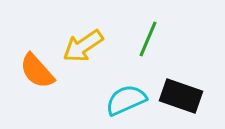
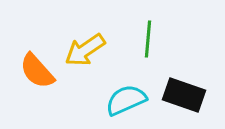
green line: rotated 18 degrees counterclockwise
yellow arrow: moved 2 px right, 4 px down
black rectangle: moved 3 px right, 1 px up
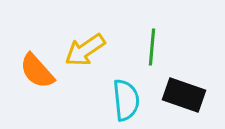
green line: moved 4 px right, 8 px down
cyan semicircle: rotated 108 degrees clockwise
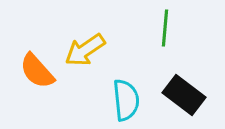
green line: moved 13 px right, 19 px up
black rectangle: rotated 18 degrees clockwise
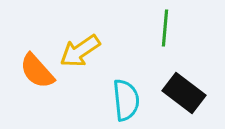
yellow arrow: moved 5 px left, 1 px down
black rectangle: moved 2 px up
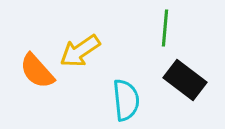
black rectangle: moved 1 px right, 13 px up
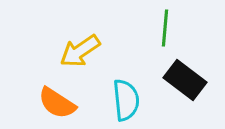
orange semicircle: moved 20 px right, 32 px down; rotated 15 degrees counterclockwise
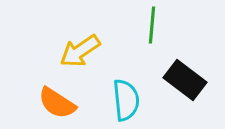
green line: moved 13 px left, 3 px up
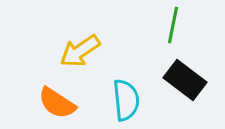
green line: moved 21 px right; rotated 6 degrees clockwise
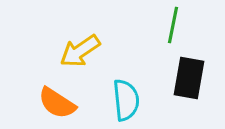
black rectangle: moved 4 px right, 2 px up; rotated 63 degrees clockwise
